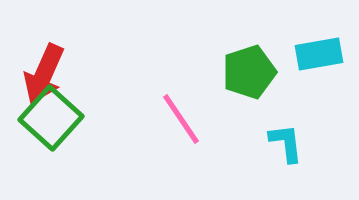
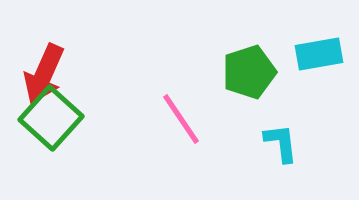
cyan L-shape: moved 5 px left
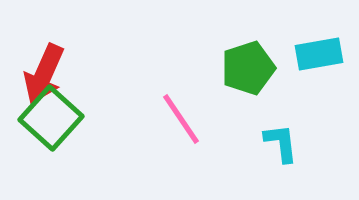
green pentagon: moved 1 px left, 4 px up
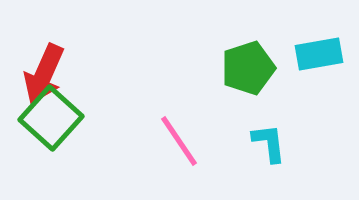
pink line: moved 2 px left, 22 px down
cyan L-shape: moved 12 px left
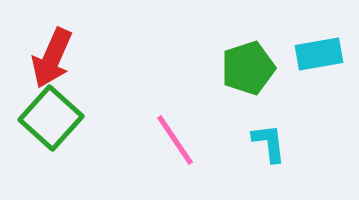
red arrow: moved 8 px right, 16 px up
pink line: moved 4 px left, 1 px up
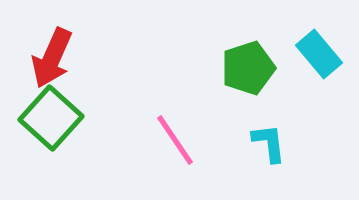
cyan rectangle: rotated 60 degrees clockwise
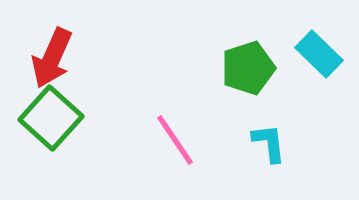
cyan rectangle: rotated 6 degrees counterclockwise
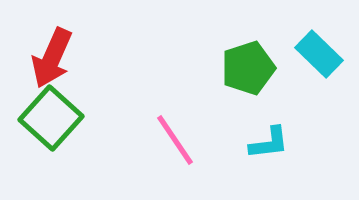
cyan L-shape: rotated 90 degrees clockwise
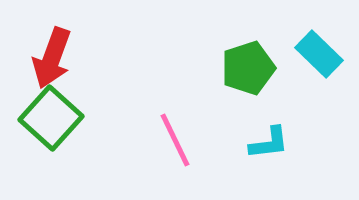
red arrow: rotated 4 degrees counterclockwise
pink line: rotated 8 degrees clockwise
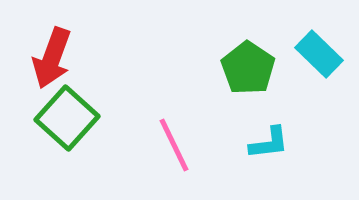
green pentagon: rotated 20 degrees counterclockwise
green square: moved 16 px right
pink line: moved 1 px left, 5 px down
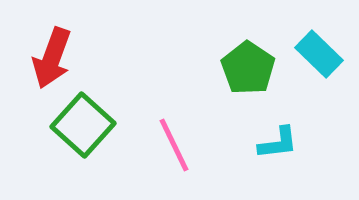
green square: moved 16 px right, 7 px down
cyan L-shape: moved 9 px right
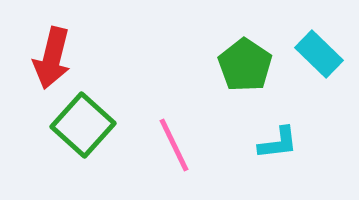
red arrow: rotated 6 degrees counterclockwise
green pentagon: moved 3 px left, 3 px up
